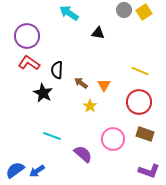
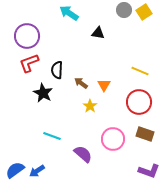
red L-shape: rotated 55 degrees counterclockwise
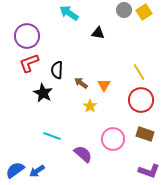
yellow line: moved 1 px left, 1 px down; rotated 36 degrees clockwise
red circle: moved 2 px right, 2 px up
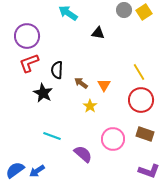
cyan arrow: moved 1 px left
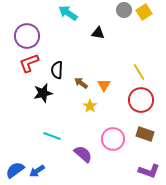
black star: rotated 30 degrees clockwise
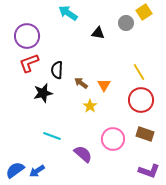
gray circle: moved 2 px right, 13 px down
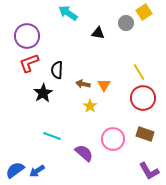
brown arrow: moved 2 px right, 1 px down; rotated 24 degrees counterclockwise
black star: rotated 18 degrees counterclockwise
red circle: moved 2 px right, 2 px up
purple semicircle: moved 1 px right, 1 px up
purple L-shape: rotated 40 degrees clockwise
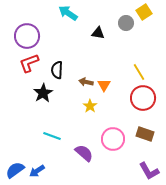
brown arrow: moved 3 px right, 2 px up
